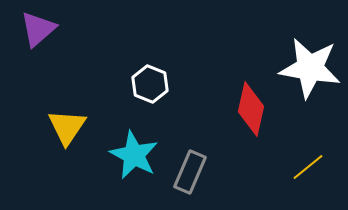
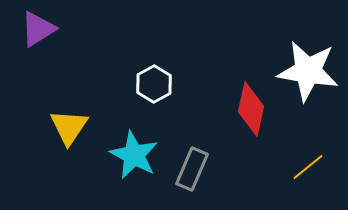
purple triangle: rotated 9 degrees clockwise
white star: moved 2 px left, 3 px down
white hexagon: moved 4 px right; rotated 9 degrees clockwise
yellow triangle: moved 2 px right
gray rectangle: moved 2 px right, 3 px up
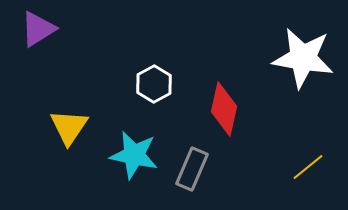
white star: moved 5 px left, 13 px up
red diamond: moved 27 px left
cyan star: rotated 15 degrees counterclockwise
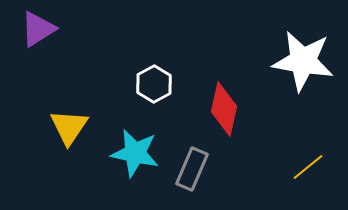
white star: moved 3 px down
cyan star: moved 1 px right, 2 px up
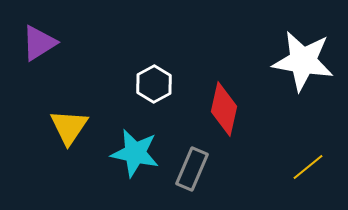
purple triangle: moved 1 px right, 14 px down
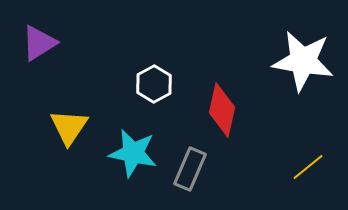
red diamond: moved 2 px left, 1 px down
cyan star: moved 2 px left
gray rectangle: moved 2 px left
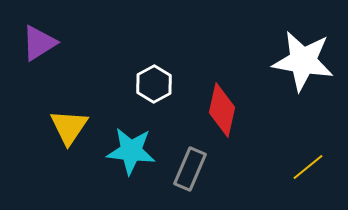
cyan star: moved 2 px left, 2 px up; rotated 6 degrees counterclockwise
